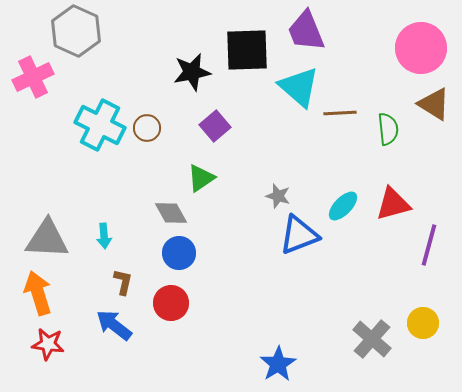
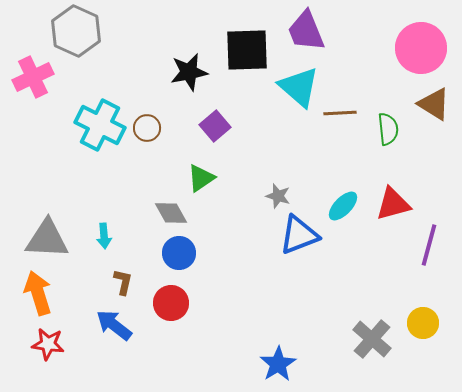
black star: moved 3 px left
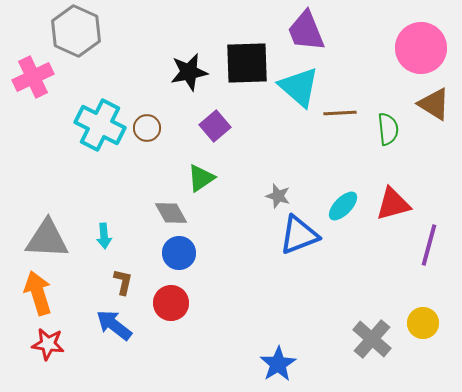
black square: moved 13 px down
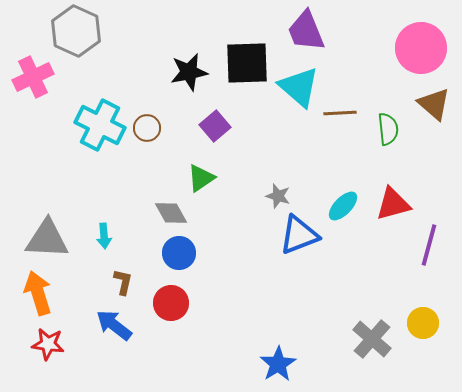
brown triangle: rotated 9 degrees clockwise
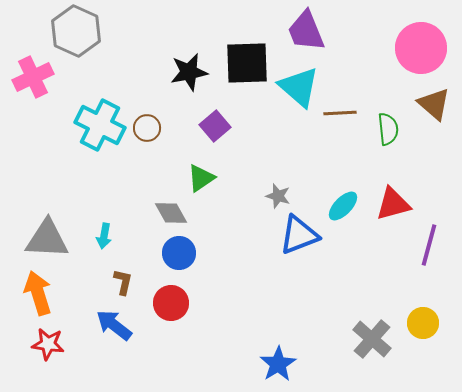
cyan arrow: rotated 15 degrees clockwise
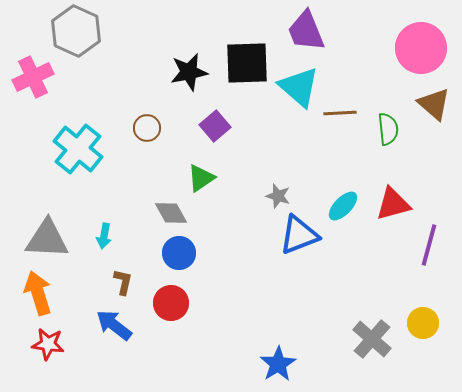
cyan cross: moved 22 px left, 24 px down; rotated 12 degrees clockwise
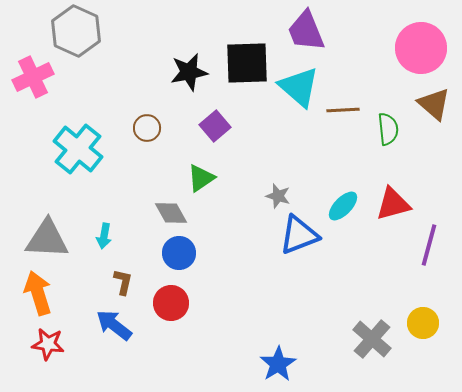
brown line: moved 3 px right, 3 px up
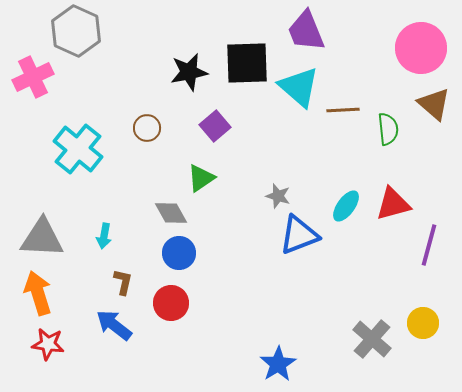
cyan ellipse: moved 3 px right; rotated 8 degrees counterclockwise
gray triangle: moved 5 px left, 1 px up
